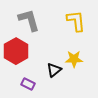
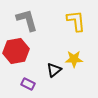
gray L-shape: moved 2 px left
red hexagon: rotated 20 degrees clockwise
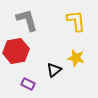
yellow star: moved 2 px right, 1 px up; rotated 12 degrees clockwise
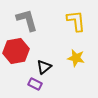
black triangle: moved 10 px left, 3 px up
purple rectangle: moved 7 px right
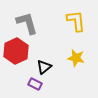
gray L-shape: moved 3 px down
red hexagon: rotated 15 degrees counterclockwise
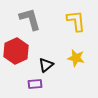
gray L-shape: moved 3 px right, 4 px up
black triangle: moved 2 px right, 2 px up
purple rectangle: rotated 32 degrees counterclockwise
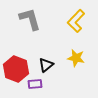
yellow L-shape: rotated 130 degrees counterclockwise
red hexagon: moved 18 px down; rotated 15 degrees counterclockwise
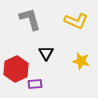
yellow L-shape: rotated 110 degrees counterclockwise
yellow star: moved 5 px right, 3 px down
black triangle: moved 12 px up; rotated 21 degrees counterclockwise
red hexagon: rotated 15 degrees clockwise
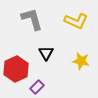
gray L-shape: moved 2 px right
purple rectangle: moved 2 px right, 3 px down; rotated 40 degrees counterclockwise
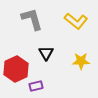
yellow L-shape: rotated 15 degrees clockwise
yellow star: rotated 12 degrees counterclockwise
purple rectangle: moved 1 px left, 1 px up; rotated 32 degrees clockwise
